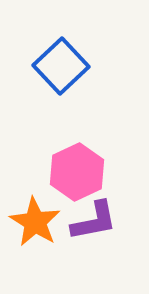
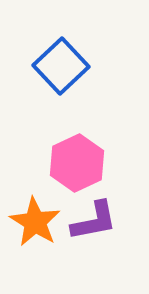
pink hexagon: moved 9 px up
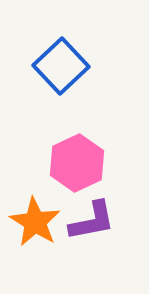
purple L-shape: moved 2 px left
